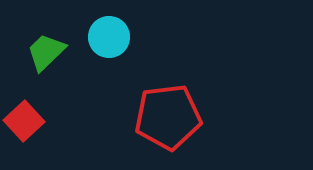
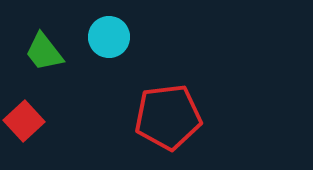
green trapezoid: moved 2 px left; rotated 84 degrees counterclockwise
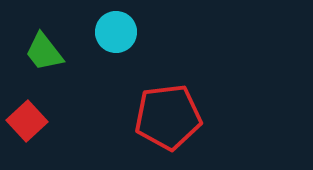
cyan circle: moved 7 px right, 5 px up
red square: moved 3 px right
